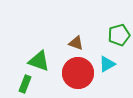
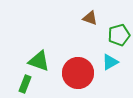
brown triangle: moved 14 px right, 25 px up
cyan triangle: moved 3 px right, 2 px up
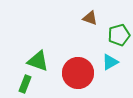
green triangle: moved 1 px left
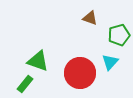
cyan triangle: rotated 18 degrees counterclockwise
red circle: moved 2 px right
green rectangle: rotated 18 degrees clockwise
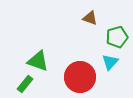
green pentagon: moved 2 px left, 2 px down
red circle: moved 4 px down
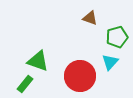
red circle: moved 1 px up
